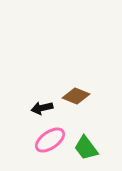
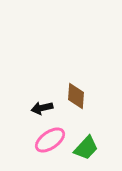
brown diamond: rotated 72 degrees clockwise
green trapezoid: rotated 100 degrees counterclockwise
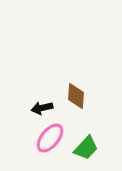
pink ellipse: moved 2 px up; rotated 16 degrees counterclockwise
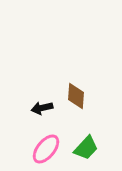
pink ellipse: moved 4 px left, 11 px down
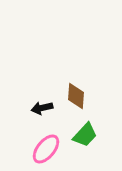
green trapezoid: moved 1 px left, 13 px up
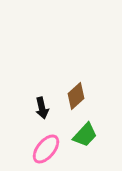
brown diamond: rotated 44 degrees clockwise
black arrow: rotated 90 degrees counterclockwise
